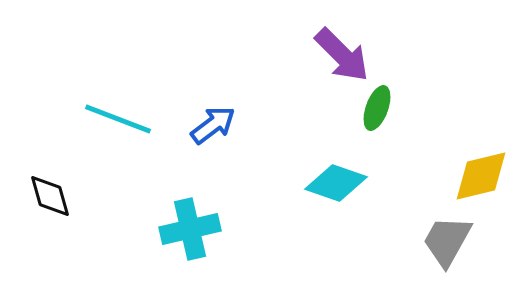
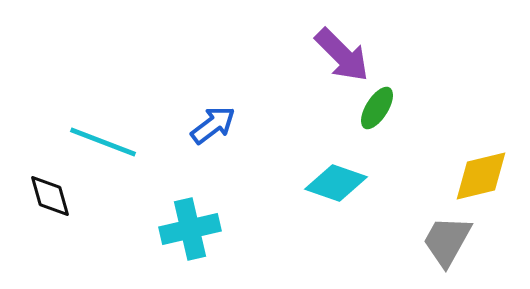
green ellipse: rotated 12 degrees clockwise
cyan line: moved 15 px left, 23 px down
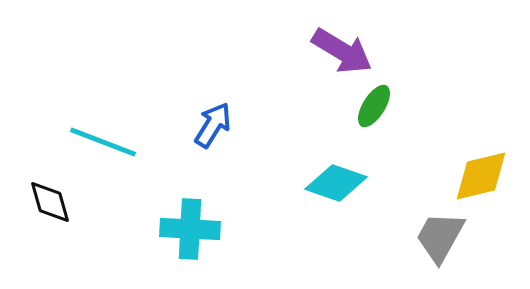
purple arrow: moved 4 px up; rotated 14 degrees counterclockwise
green ellipse: moved 3 px left, 2 px up
blue arrow: rotated 21 degrees counterclockwise
black diamond: moved 6 px down
cyan cross: rotated 16 degrees clockwise
gray trapezoid: moved 7 px left, 4 px up
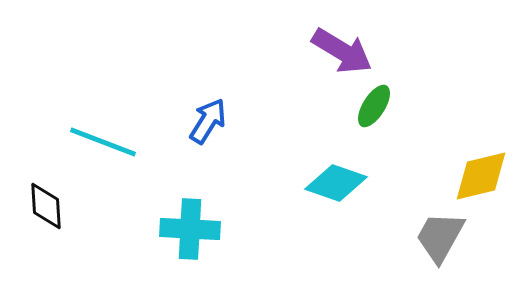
blue arrow: moved 5 px left, 4 px up
black diamond: moved 4 px left, 4 px down; rotated 12 degrees clockwise
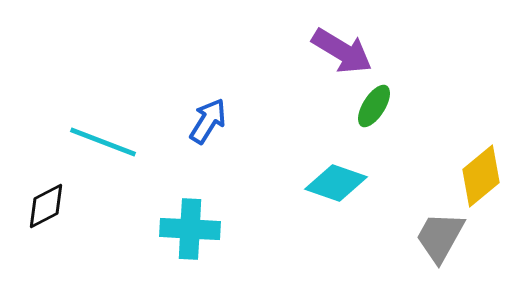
yellow diamond: rotated 26 degrees counterclockwise
black diamond: rotated 66 degrees clockwise
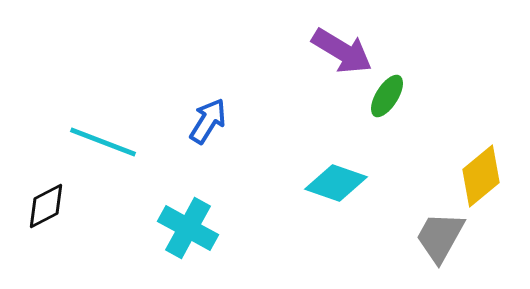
green ellipse: moved 13 px right, 10 px up
cyan cross: moved 2 px left, 1 px up; rotated 26 degrees clockwise
